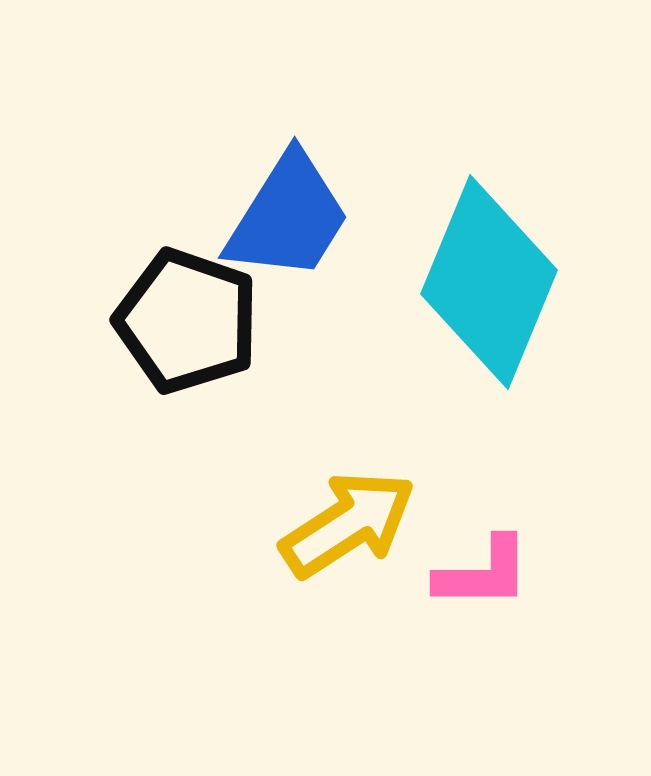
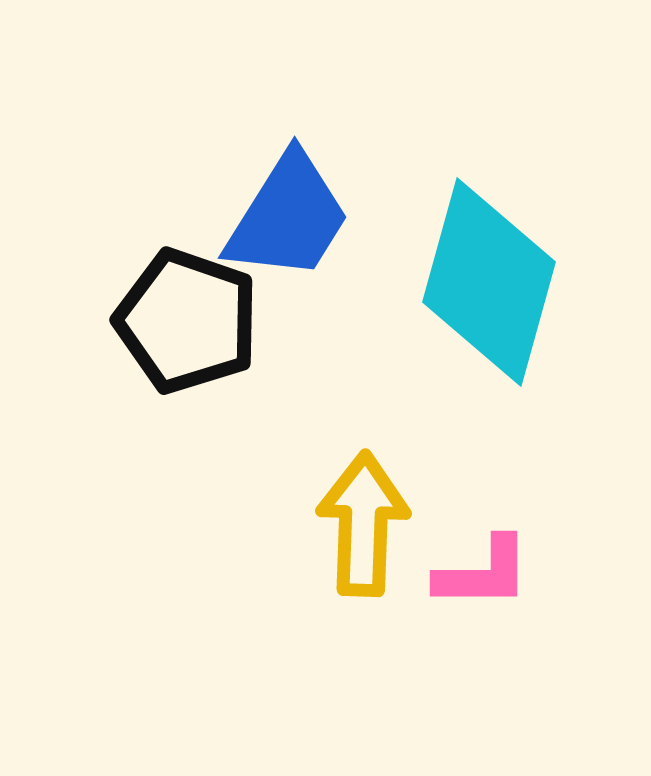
cyan diamond: rotated 7 degrees counterclockwise
yellow arrow: moved 15 px right; rotated 55 degrees counterclockwise
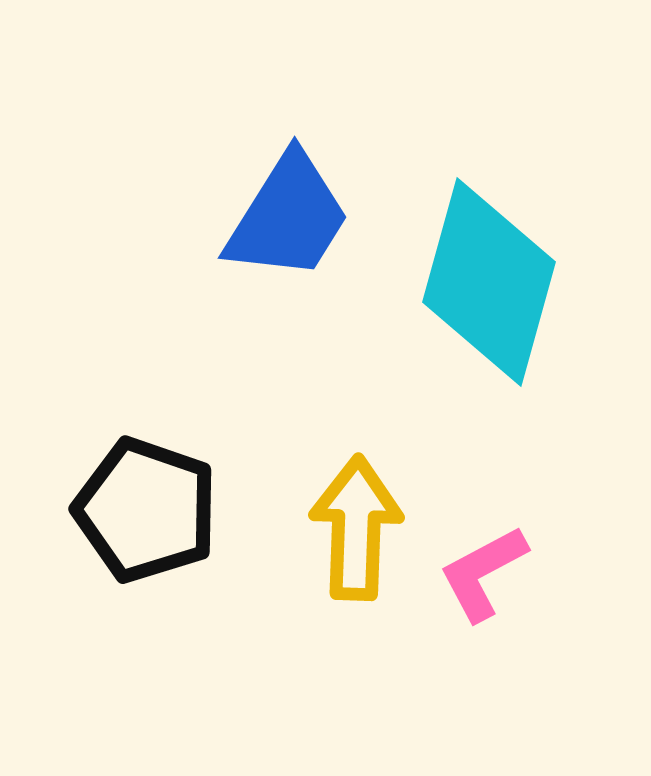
black pentagon: moved 41 px left, 189 px down
yellow arrow: moved 7 px left, 4 px down
pink L-shape: rotated 152 degrees clockwise
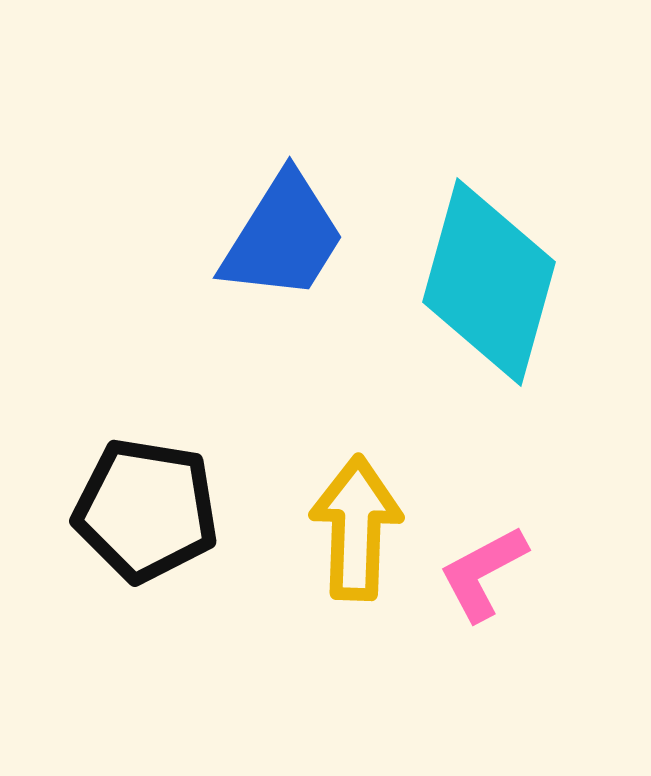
blue trapezoid: moved 5 px left, 20 px down
black pentagon: rotated 10 degrees counterclockwise
